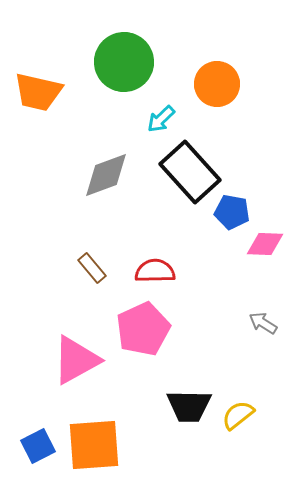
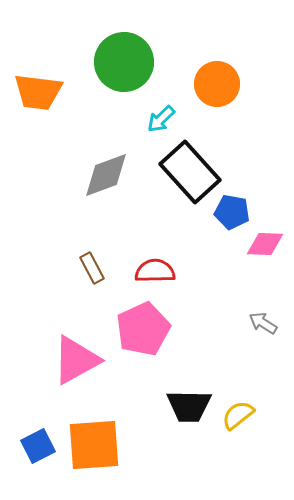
orange trapezoid: rotated 6 degrees counterclockwise
brown rectangle: rotated 12 degrees clockwise
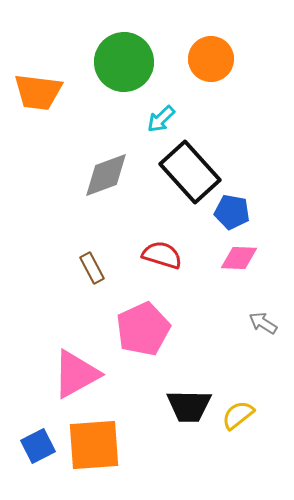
orange circle: moved 6 px left, 25 px up
pink diamond: moved 26 px left, 14 px down
red semicircle: moved 7 px right, 16 px up; rotated 18 degrees clockwise
pink triangle: moved 14 px down
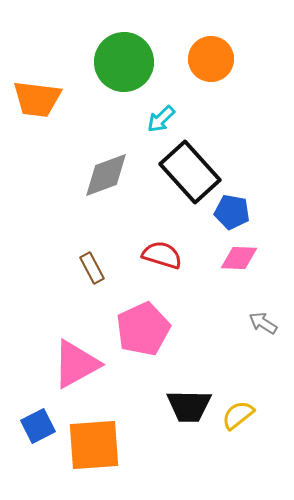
orange trapezoid: moved 1 px left, 7 px down
pink triangle: moved 10 px up
blue square: moved 20 px up
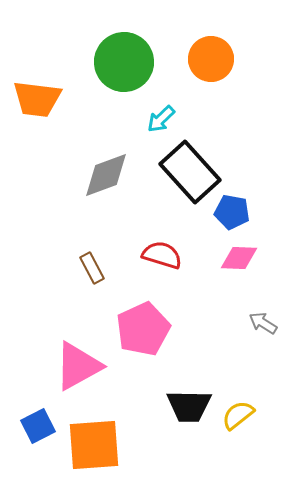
pink triangle: moved 2 px right, 2 px down
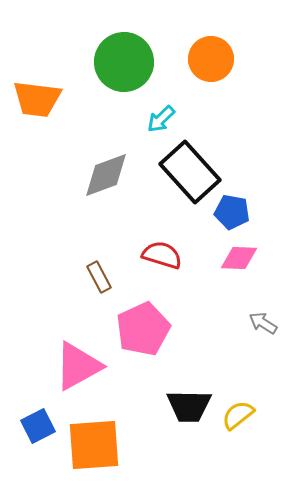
brown rectangle: moved 7 px right, 9 px down
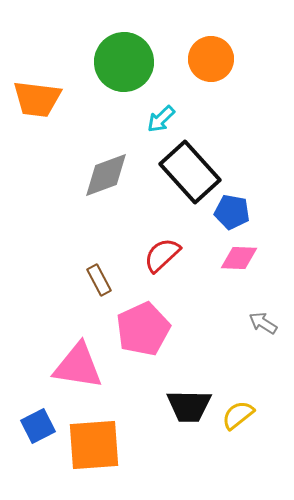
red semicircle: rotated 60 degrees counterclockwise
brown rectangle: moved 3 px down
pink triangle: rotated 38 degrees clockwise
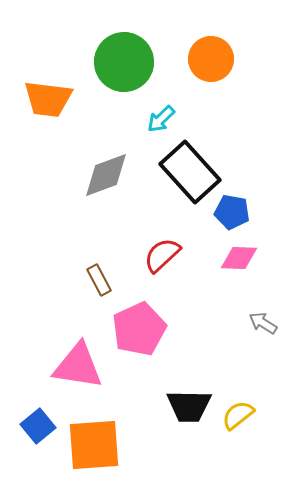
orange trapezoid: moved 11 px right
pink pentagon: moved 4 px left
blue square: rotated 12 degrees counterclockwise
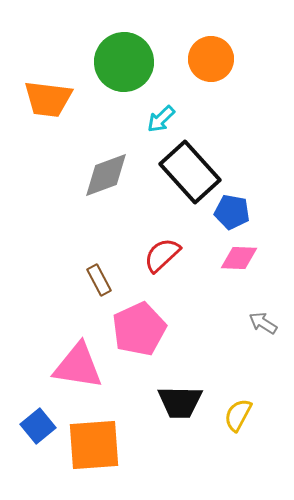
black trapezoid: moved 9 px left, 4 px up
yellow semicircle: rotated 24 degrees counterclockwise
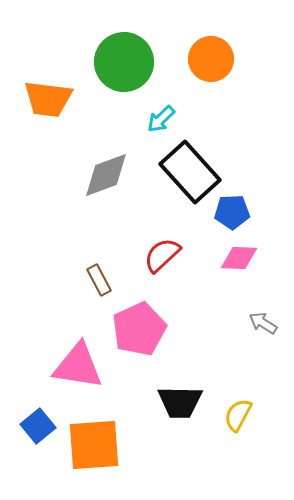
blue pentagon: rotated 12 degrees counterclockwise
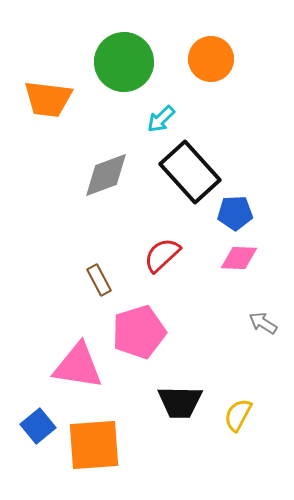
blue pentagon: moved 3 px right, 1 px down
pink pentagon: moved 3 px down; rotated 8 degrees clockwise
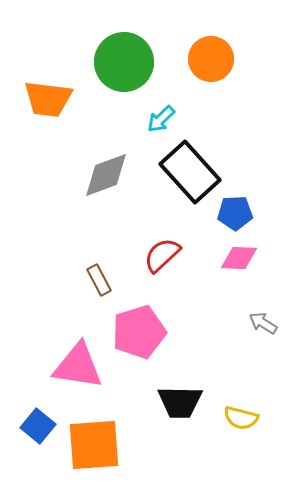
yellow semicircle: moved 3 px right, 3 px down; rotated 104 degrees counterclockwise
blue square: rotated 12 degrees counterclockwise
